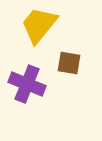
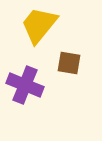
purple cross: moved 2 px left, 1 px down
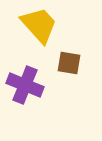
yellow trapezoid: rotated 99 degrees clockwise
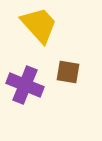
brown square: moved 1 px left, 9 px down
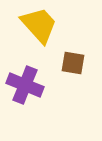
brown square: moved 5 px right, 9 px up
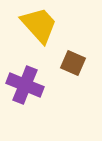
brown square: rotated 15 degrees clockwise
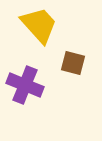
brown square: rotated 10 degrees counterclockwise
